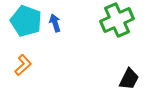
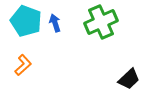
green cross: moved 16 px left, 2 px down
black trapezoid: rotated 20 degrees clockwise
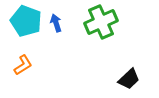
blue arrow: moved 1 px right
orange L-shape: rotated 10 degrees clockwise
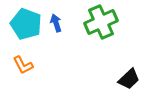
cyan pentagon: moved 3 px down
orange L-shape: rotated 95 degrees clockwise
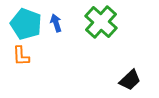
green cross: rotated 24 degrees counterclockwise
orange L-shape: moved 2 px left, 9 px up; rotated 25 degrees clockwise
black trapezoid: moved 1 px right, 1 px down
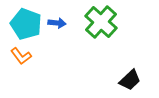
blue arrow: moved 1 px right; rotated 114 degrees clockwise
orange L-shape: rotated 35 degrees counterclockwise
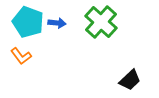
cyan pentagon: moved 2 px right, 2 px up
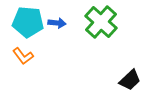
cyan pentagon: rotated 16 degrees counterclockwise
orange L-shape: moved 2 px right
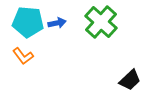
blue arrow: rotated 18 degrees counterclockwise
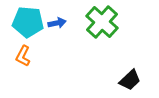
green cross: moved 1 px right
orange L-shape: rotated 65 degrees clockwise
